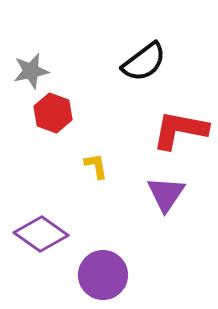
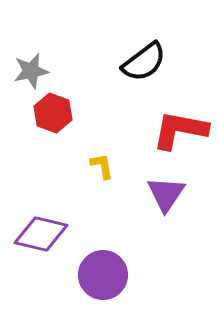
yellow L-shape: moved 6 px right
purple diamond: rotated 22 degrees counterclockwise
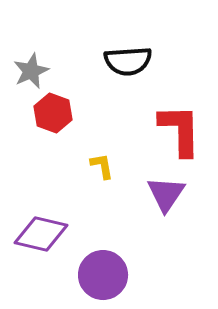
black semicircle: moved 16 px left, 1 px up; rotated 33 degrees clockwise
gray star: rotated 12 degrees counterclockwise
red L-shape: rotated 78 degrees clockwise
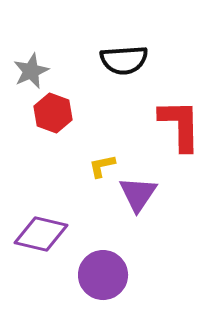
black semicircle: moved 4 px left, 1 px up
red L-shape: moved 5 px up
yellow L-shape: rotated 92 degrees counterclockwise
purple triangle: moved 28 px left
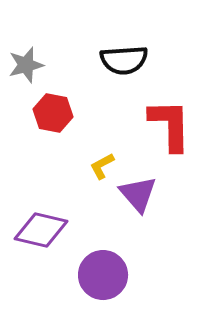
gray star: moved 5 px left, 6 px up; rotated 9 degrees clockwise
red hexagon: rotated 9 degrees counterclockwise
red L-shape: moved 10 px left
yellow L-shape: rotated 16 degrees counterclockwise
purple triangle: rotated 15 degrees counterclockwise
purple diamond: moved 4 px up
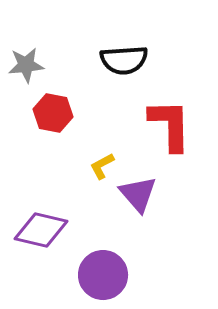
gray star: rotated 9 degrees clockwise
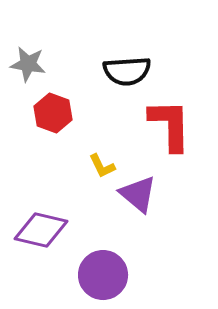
black semicircle: moved 3 px right, 11 px down
gray star: moved 2 px right, 1 px up; rotated 15 degrees clockwise
red hexagon: rotated 9 degrees clockwise
yellow L-shape: rotated 88 degrees counterclockwise
purple triangle: rotated 9 degrees counterclockwise
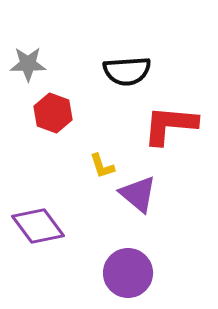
gray star: rotated 9 degrees counterclockwise
red L-shape: rotated 84 degrees counterclockwise
yellow L-shape: rotated 8 degrees clockwise
purple diamond: moved 3 px left, 4 px up; rotated 40 degrees clockwise
purple circle: moved 25 px right, 2 px up
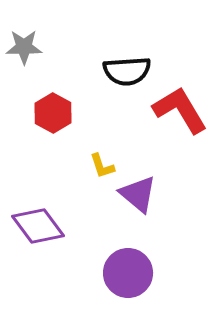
gray star: moved 4 px left, 17 px up
red hexagon: rotated 9 degrees clockwise
red L-shape: moved 10 px right, 15 px up; rotated 54 degrees clockwise
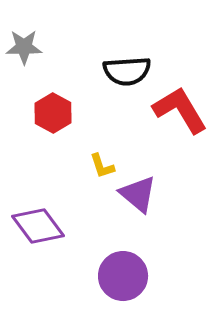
purple circle: moved 5 px left, 3 px down
